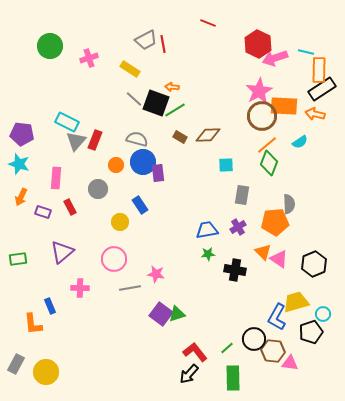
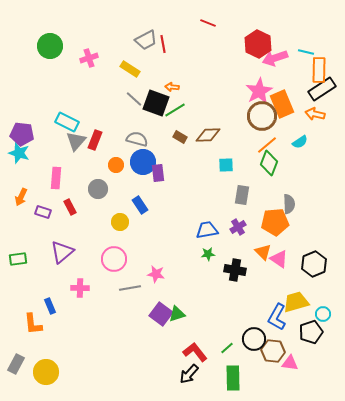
orange rectangle at (284, 106): moved 2 px left, 2 px up; rotated 64 degrees clockwise
cyan star at (19, 164): moved 11 px up
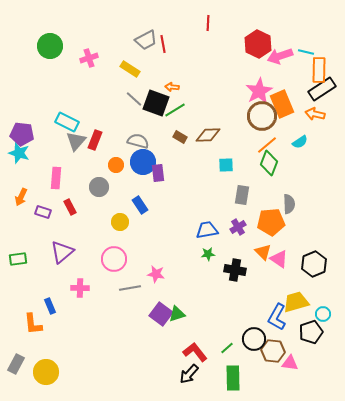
red line at (208, 23): rotated 70 degrees clockwise
pink arrow at (275, 58): moved 5 px right, 2 px up
gray semicircle at (137, 139): moved 1 px right, 2 px down
gray circle at (98, 189): moved 1 px right, 2 px up
orange pentagon at (275, 222): moved 4 px left
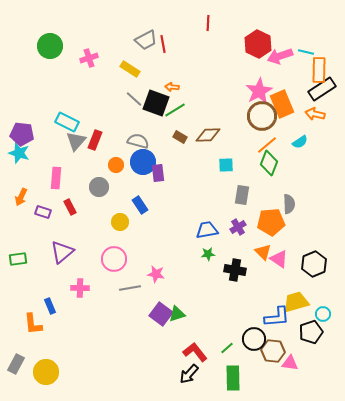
blue L-shape at (277, 317): rotated 124 degrees counterclockwise
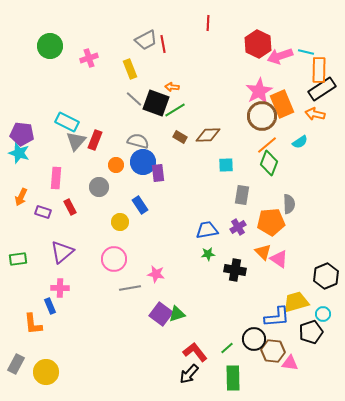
yellow rectangle at (130, 69): rotated 36 degrees clockwise
black hexagon at (314, 264): moved 12 px right, 12 px down
pink cross at (80, 288): moved 20 px left
